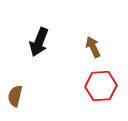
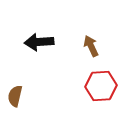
black arrow: rotated 64 degrees clockwise
brown arrow: moved 2 px left, 1 px up
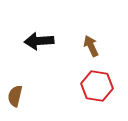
black arrow: moved 1 px up
red hexagon: moved 4 px left; rotated 12 degrees clockwise
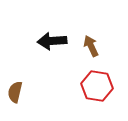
black arrow: moved 13 px right
brown semicircle: moved 4 px up
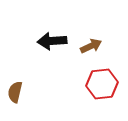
brown arrow: rotated 90 degrees clockwise
red hexagon: moved 5 px right, 2 px up; rotated 16 degrees counterclockwise
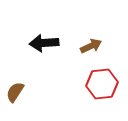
black arrow: moved 8 px left, 2 px down
brown semicircle: rotated 20 degrees clockwise
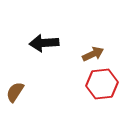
brown arrow: moved 2 px right, 8 px down
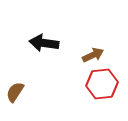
black arrow: rotated 12 degrees clockwise
brown arrow: moved 1 px down
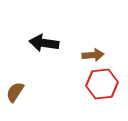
brown arrow: rotated 20 degrees clockwise
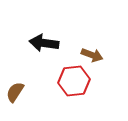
brown arrow: moved 1 px left; rotated 25 degrees clockwise
red hexagon: moved 28 px left, 3 px up
